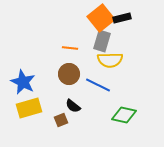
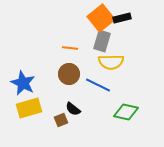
yellow semicircle: moved 1 px right, 2 px down
blue star: moved 1 px down
black semicircle: moved 3 px down
green diamond: moved 2 px right, 3 px up
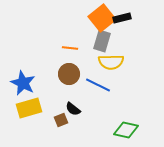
orange square: moved 1 px right
green diamond: moved 18 px down
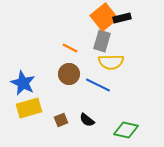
orange square: moved 2 px right, 1 px up
orange line: rotated 21 degrees clockwise
black semicircle: moved 14 px right, 11 px down
